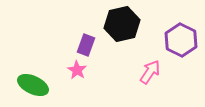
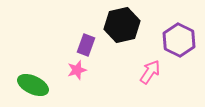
black hexagon: moved 1 px down
purple hexagon: moved 2 px left
pink star: rotated 24 degrees clockwise
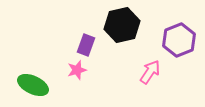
purple hexagon: rotated 12 degrees clockwise
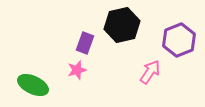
purple rectangle: moved 1 px left, 2 px up
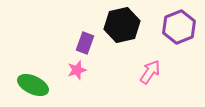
purple hexagon: moved 13 px up
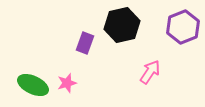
purple hexagon: moved 4 px right
pink star: moved 10 px left, 13 px down
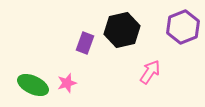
black hexagon: moved 5 px down
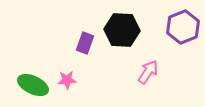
black hexagon: rotated 16 degrees clockwise
pink arrow: moved 2 px left
pink star: moved 3 px up; rotated 12 degrees clockwise
